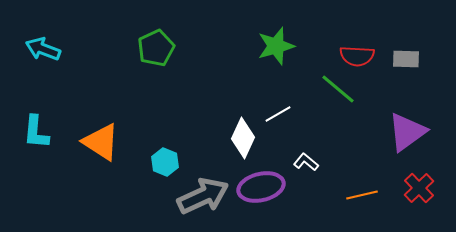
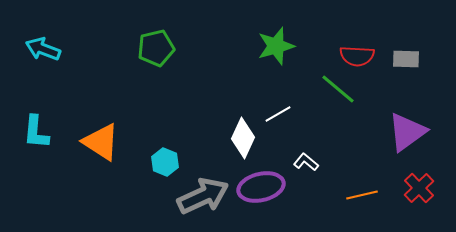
green pentagon: rotated 12 degrees clockwise
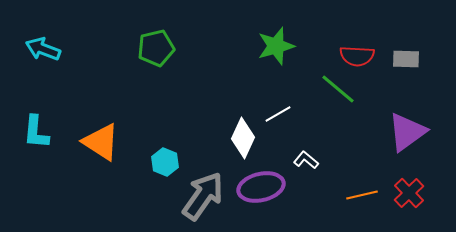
white L-shape: moved 2 px up
red cross: moved 10 px left, 5 px down
gray arrow: rotated 30 degrees counterclockwise
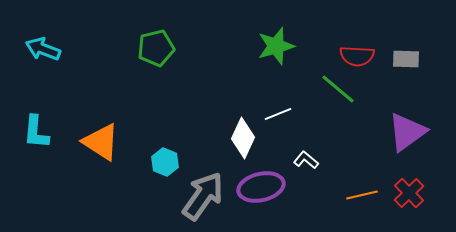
white line: rotated 8 degrees clockwise
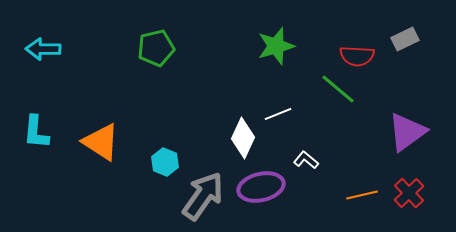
cyan arrow: rotated 20 degrees counterclockwise
gray rectangle: moved 1 px left, 20 px up; rotated 28 degrees counterclockwise
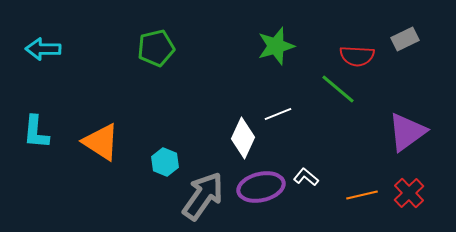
white L-shape: moved 17 px down
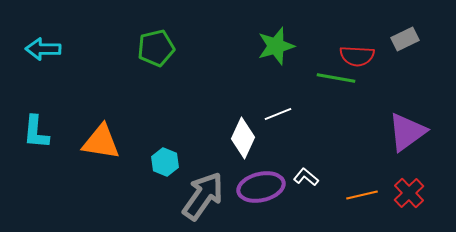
green line: moved 2 px left, 11 px up; rotated 30 degrees counterclockwise
orange triangle: rotated 24 degrees counterclockwise
